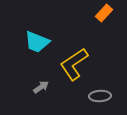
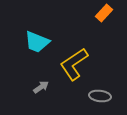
gray ellipse: rotated 10 degrees clockwise
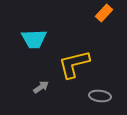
cyan trapezoid: moved 3 px left, 3 px up; rotated 24 degrees counterclockwise
yellow L-shape: rotated 20 degrees clockwise
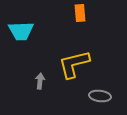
orange rectangle: moved 24 px left; rotated 48 degrees counterclockwise
cyan trapezoid: moved 13 px left, 8 px up
gray arrow: moved 1 px left, 6 px up; rotated 49 degrees counterclockwise
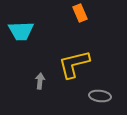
orange rectangle: rotated 18 degrees counterclockwise
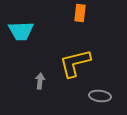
orange rectangle: rotated 30 degrees clockwise
yellow L-shape: moved 1 px right, 1 px up
